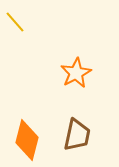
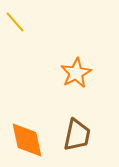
orange diamond: rotated 27 degrees counterclockwise
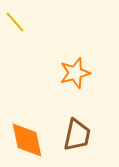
orange star: moved 1 px left; rotated 12 degrees clockwise
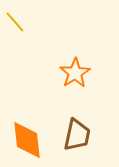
orange star: rotated 16 degrees counterclockwise
orange diamond: rotated 6 degrees clockwise
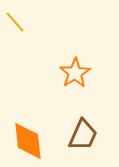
brown trapezoid: moved 6 px right; rotated 12 degrees clockwise
orange diamond: moved 1 px right, 1 px down
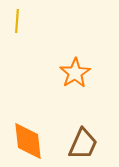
yellow line: moved 2 px right, 1 px up; rotated 45 degrees clockwise
brown trapezoid: moved 9 px down
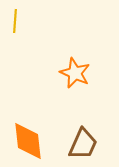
yellow line: moved 2 px left
orange star: rotated 16 degrees counterclockwise
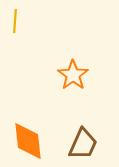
orange star: moved 2 px left, 2 px down; rotated 12 degrees clockwise
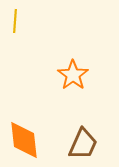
orange diamond: moved 4 px left, 1 px up
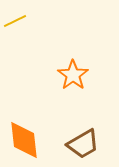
yellow line: rotated 60 degrees clockwise
brown trapezoid: rotated 36 degrees clockwise
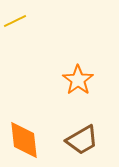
orange star: moved 5 px right, 5 px down
brown trapezoid: moved 1 px left, 4 px up
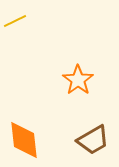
brown trapezoid: moved 11 px right
